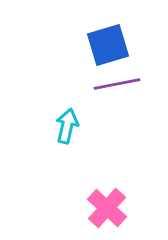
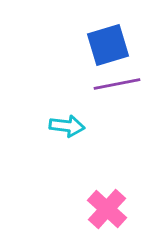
cyan arrow: rotated 84 degrees clockwise
pink cross: moved 1 px down
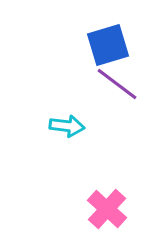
purple line: rotated 48 degrees clockwise
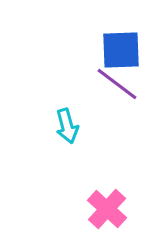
blue square: moved 13 px right, 5 px down; rotated 15 degrees clockwise
cyan arrow: rotated 68 degrees clockwise
